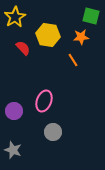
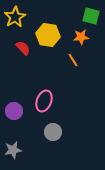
gray star: rotated 30 degrees counterclockwise
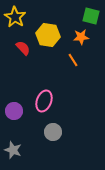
yellow star: rotated 10 degrees counterclockwise
gray star: rotated 30 degrees clockwise
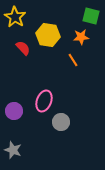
gray circle: moved 8 px right, 10 px up
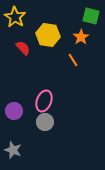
orange star: rotated 28 degrees counterclockwise
gray circle: moved 16 px left
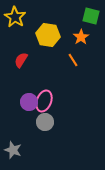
red semicircle: moved 2 px left, 12 px down; rotated 105 degrees counterclockwise
purple circle: moved 15 px right, 9 px up
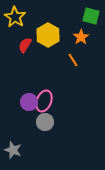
yellow hexagon: rotated 20 degrees clockwise
red semicircle: moved 4 px right, 15 px up
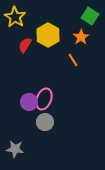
green square: moved 1 px left; rotated 18 degrees clockwise
pink ellipse: moved 2 px up
gray star: moved 2 px right, 1 px up; rotated 12 degrees counterclockwise
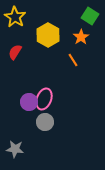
red semicircle: moved 10 px left, 7 px down
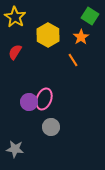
gray circle: moved 6 px right, 5 px down
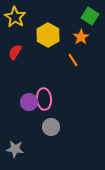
pink ellipse: rotated 25 degrees counterclockwise
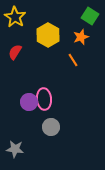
orange star: rotated 14 degrees clockwise
